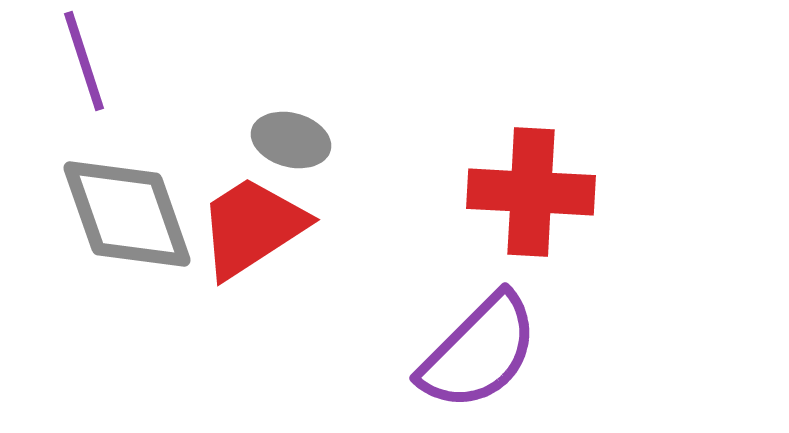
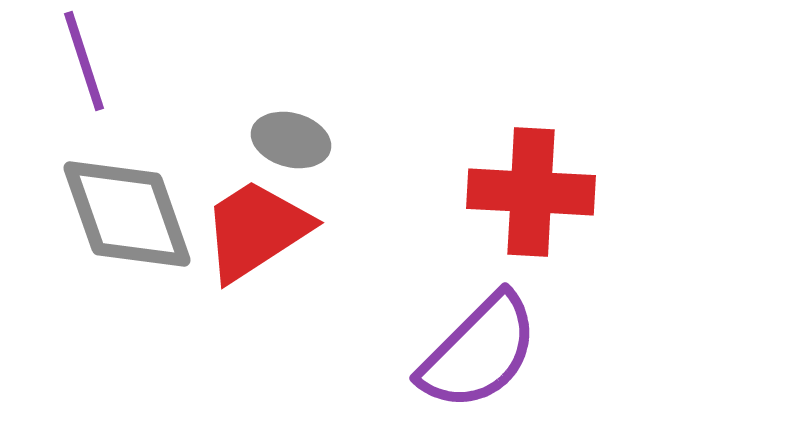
red trapezoid: moved 4 px right, 3 px down
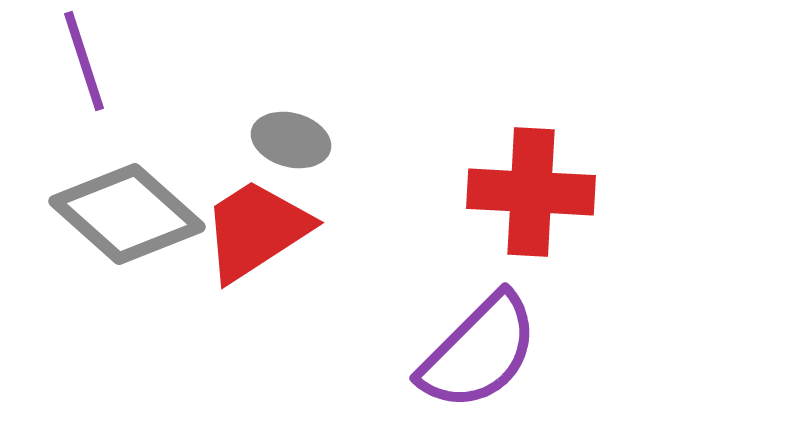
gray diamond: rotated 29 degrees counterclockwise
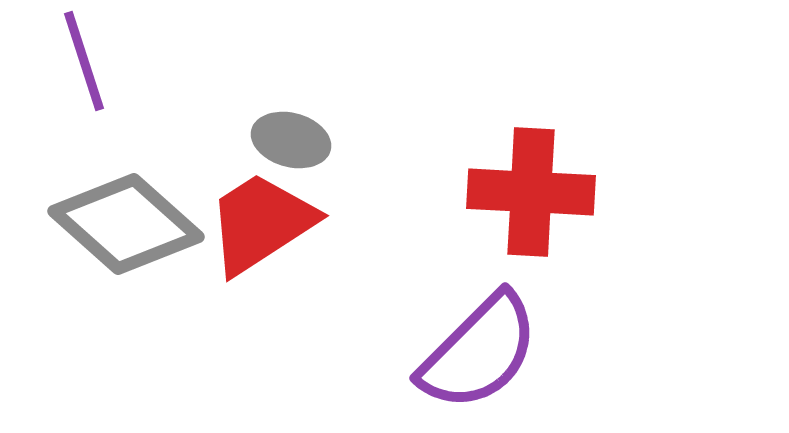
gray diamond: moved 1 px left, 10 px down
red trapezoid: moved 5 px right, 7 px up
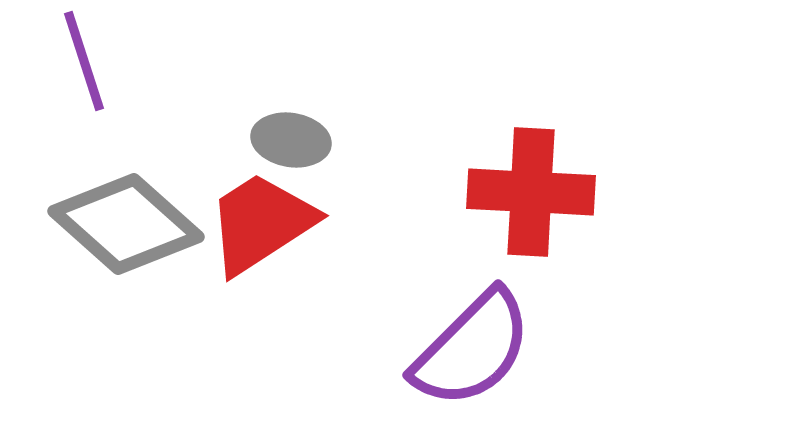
gray ellipse: rotated 6 degrees counterclockwise
purple semicircle: moved 7 px left, 3 px up
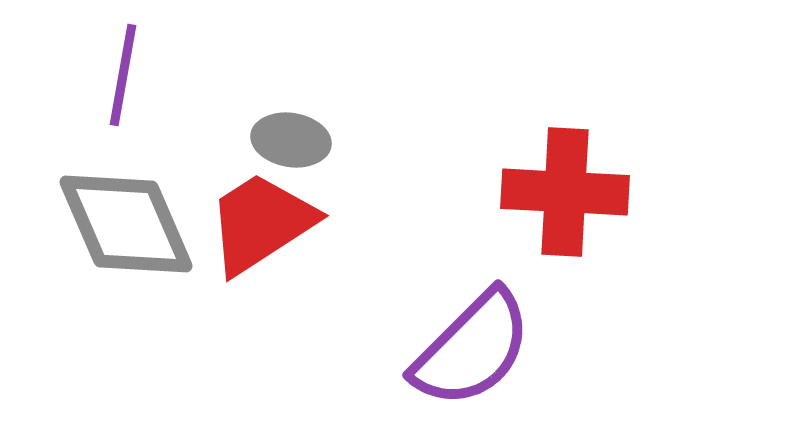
purple line: moved 39 px right, 14 px down; rotated 28 degrees clockwise
red cross: moved 34 px right
gray diamond: rotated 25 degrees clockwise
